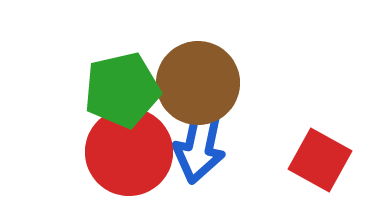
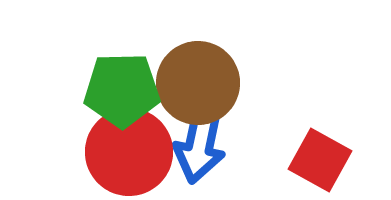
green pentagon: rotated 12 degrees clockwise
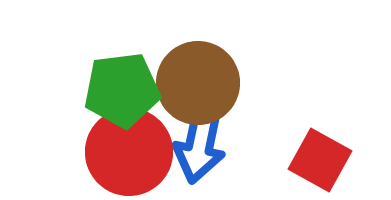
green pentagon: rotated 6 degrees counterclockwise
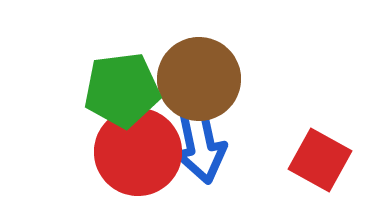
brown circle: moved 1 px right, 4 px up
blue arrow: rotated 24 degrees counterclockwise
red circle: moved 9 px right
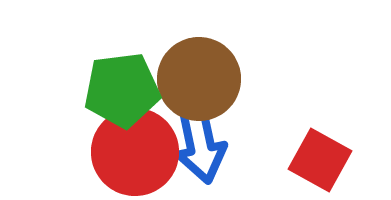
red circle: moved 3 px left
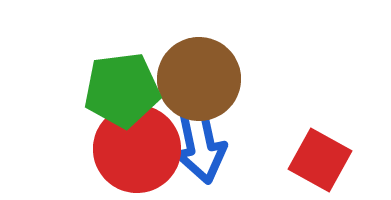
red circle: moved 2 px right, 3 px up
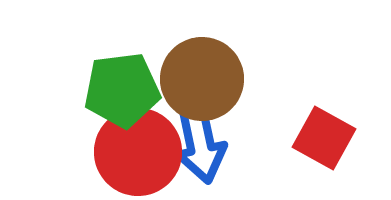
brown circle: moved 3 px right
red circle: moved 1 px right, 3 px down
red square: moved 4 px right, 22 px up
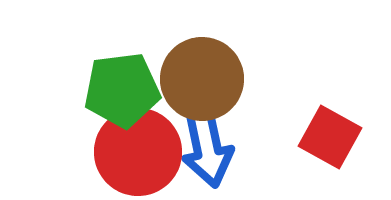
red square: moved 6 px right, 1 px up
blue arrow: moved 7 px right, 4 px down
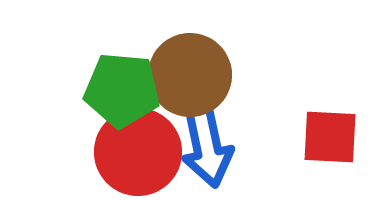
brown circle: moved 12 px left, 4 px up
green pentagon: rotated 12 degrees clockwise
red square: rotated 26 degrees counterclockwise
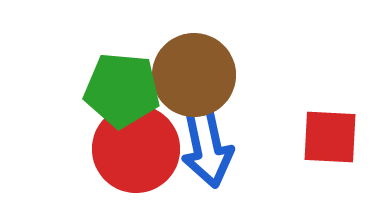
brown circle: moved 4 px right
red circle: moved 2 px left, 3 px up
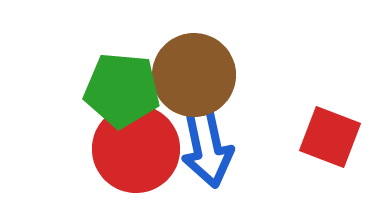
red square: rotated 18 degrees clockwise
